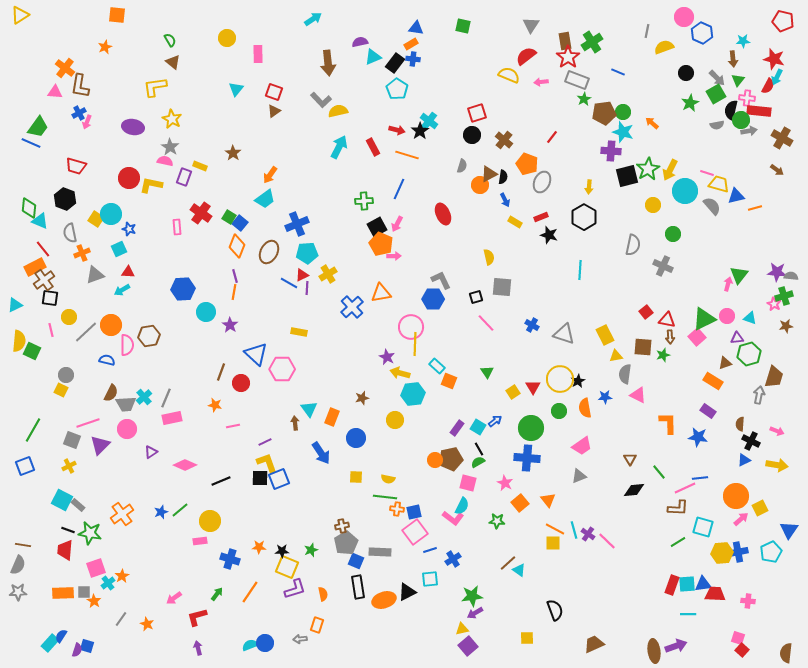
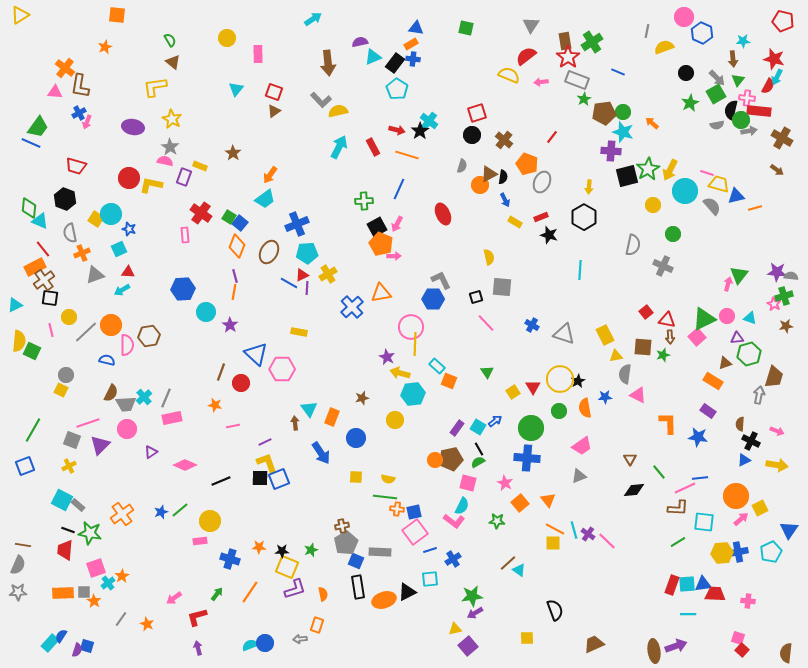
green square at (463, 26): moved 3 px right, 2 px down
pink rectangle at (177, 227): moved 8 px right, 8 px down
pink L-shape at (453, 518): moved 1 px right, 3 px down
cyan square at (703, 527): moved 1 px right, 5 px up; rotated 10 degrees counterclockwise
yellow triangle at (462, 629): moved 7 px left
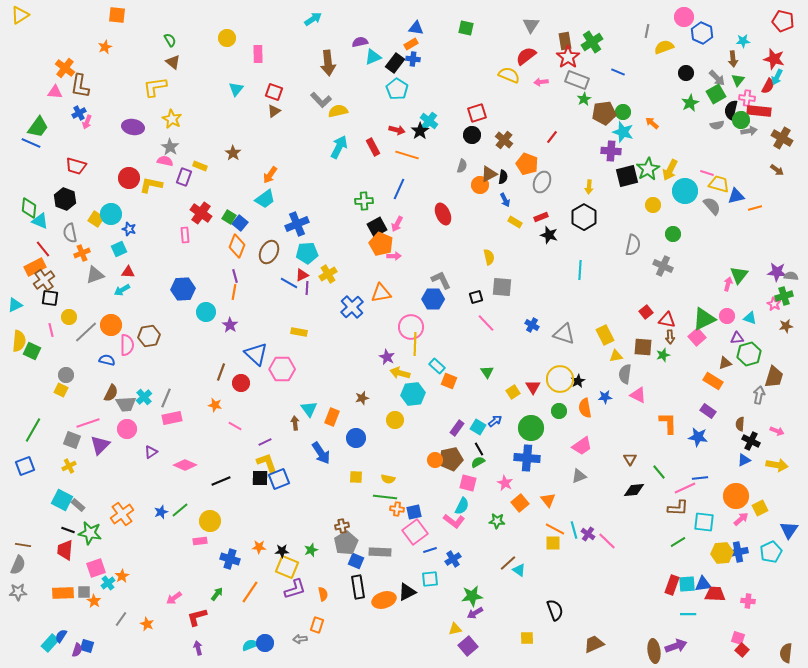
pink line at (233, 426): moved 2 px right; rotated 40 degrees clockwise
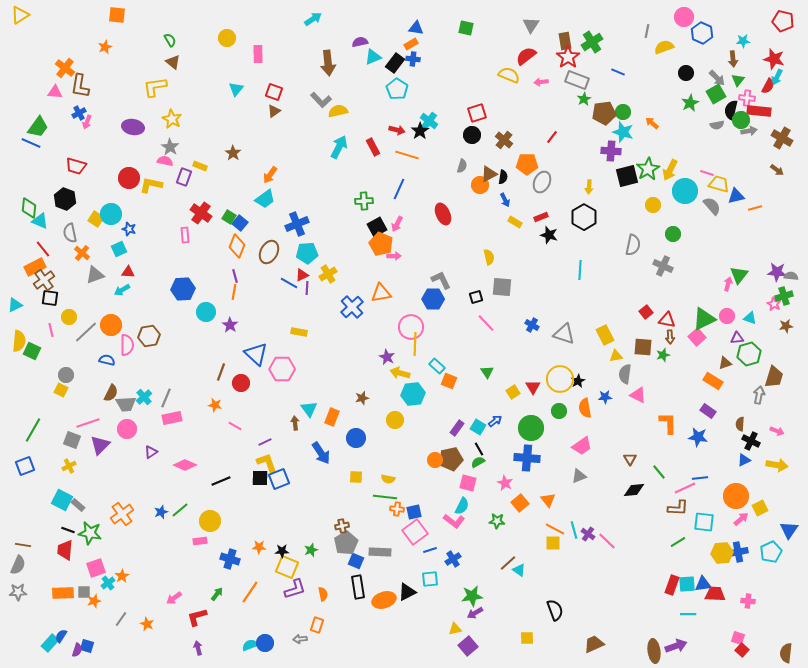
orange pentagon at (527, 164): rotated 20 degrees counterclockwise
orange cross at (82, 253): rotated 28 degrees counterclockwise
orange star at (94, 601): rotated 24 degrees clockwise
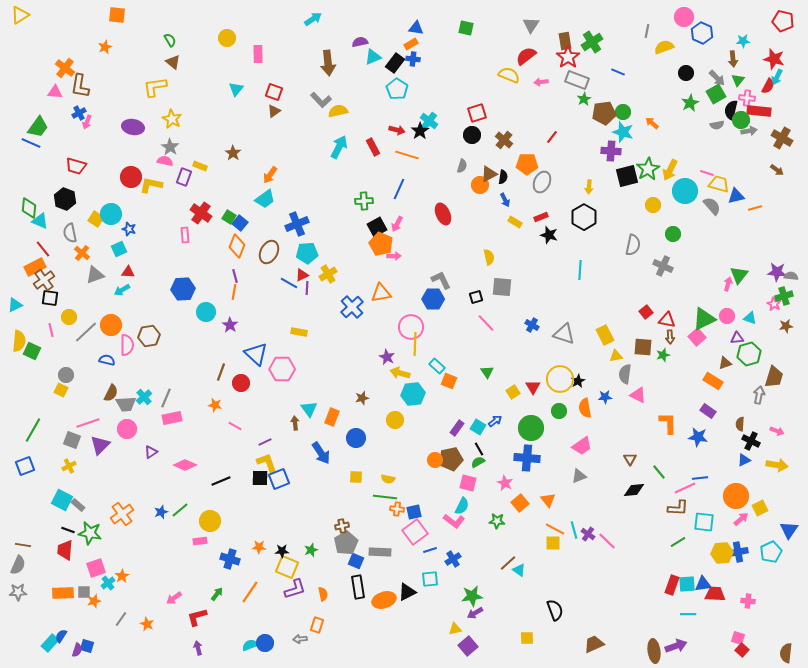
red circle at (129, 178): moved 2 px right, 1 px up
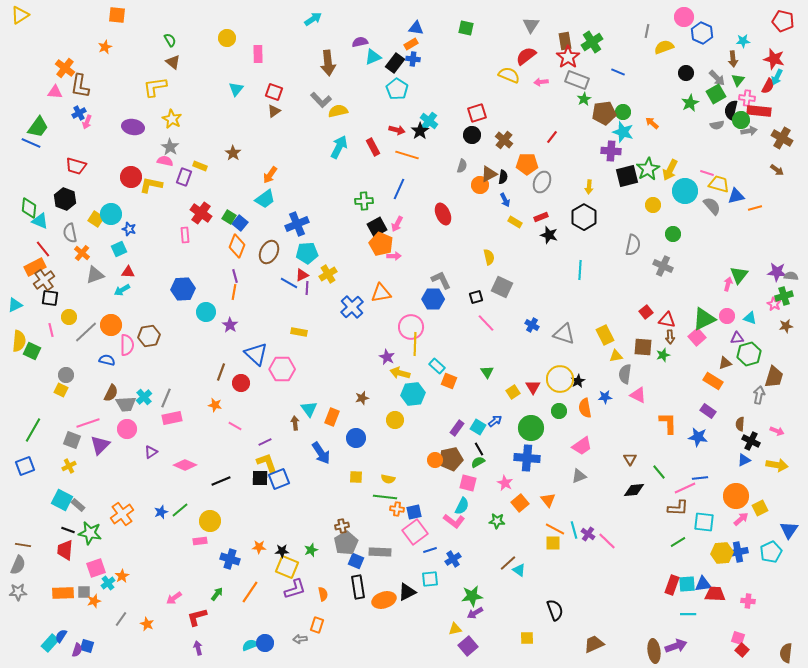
gray square at (502, 287): rotated 20 degrees clockwise
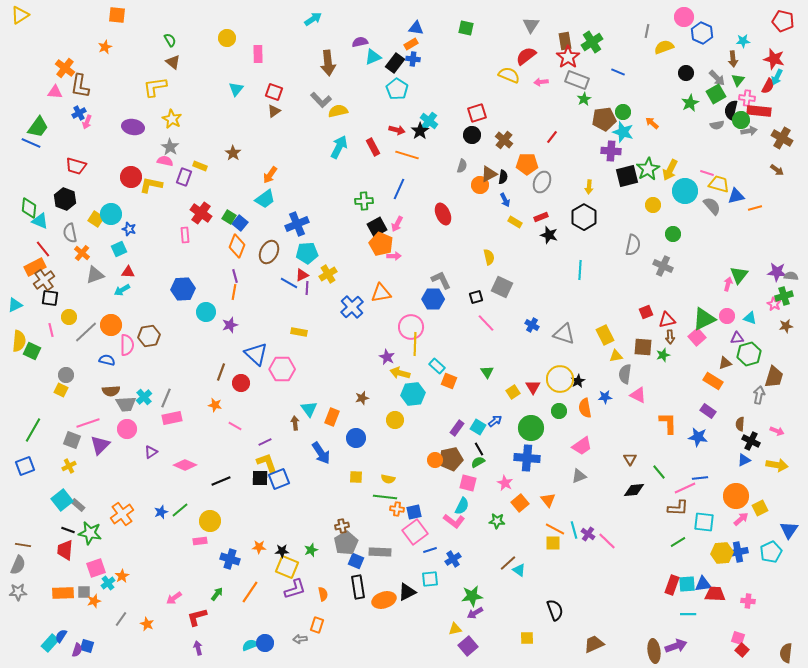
brown pentagon at (604, 113): moved 6 px down
red square at (646, 312): rotated 16 degrees clockwise
red triangle at (667, 320): rotated 24 degrees counterclockwise
purple star at (230, 325): rotated 21 degrees clockwise
brown semicircle at (111, 393): moved 2 px up; rotated 60 degrees clockwise
cyan square at (62, 500): rotated 25 degrees clockwise
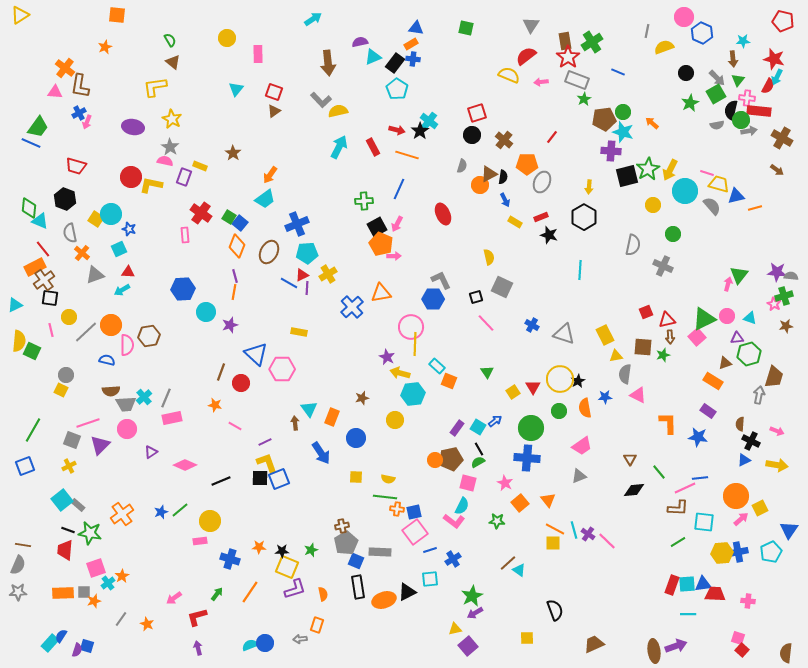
green star at (472, 596): rotated 20 degrees counterclockwise
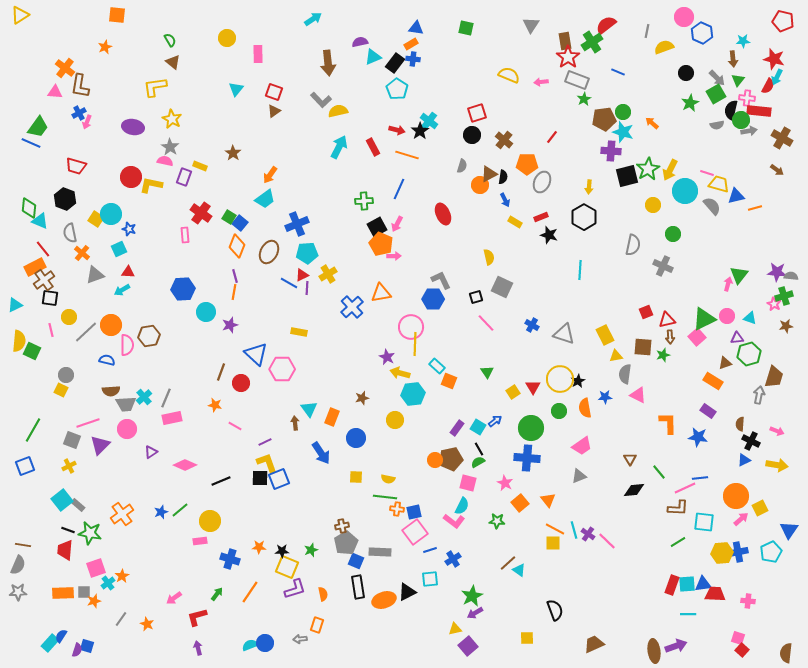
red semicircle at (526, 56): moved 80 px right, 31 px up
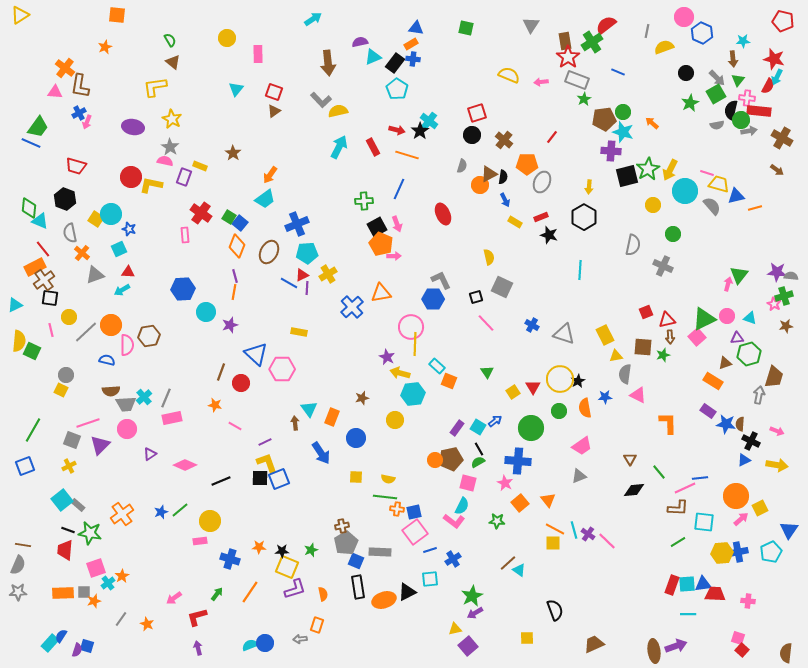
pink arrow at (397, 224): rotated 49 degrees counterclockwise
blue star at (698, 437): moved 28 px right, 13 px up
purple triangle at (151, 452): moved 1 px left, 2 px down
blue cross at (527, 458): moved 9 px left, 3 px down
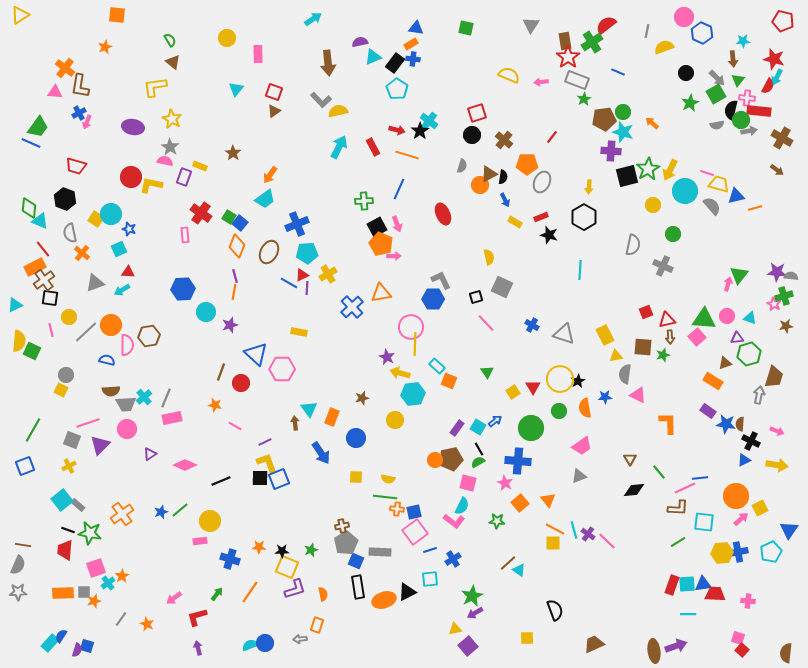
gray triangle at (95, 275): moved 8 px down
green triangle at (704, 319): rotated 30 degrees clockwise
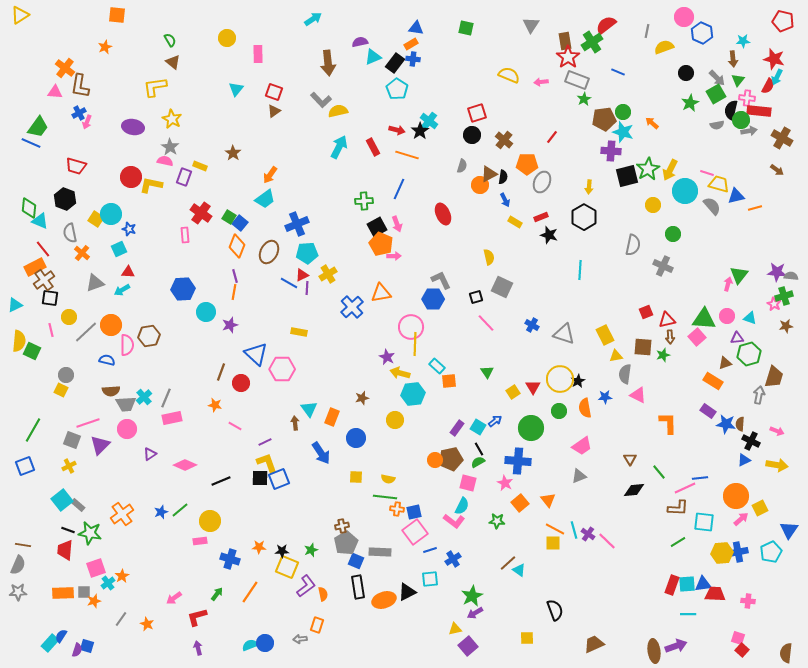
orange square at (449, 381): rotated 28 degrees counterclockwise
purple L-shape at (295, 589): moved 11 px right, 3 px up; rotated 20 degrees counterclockwise
